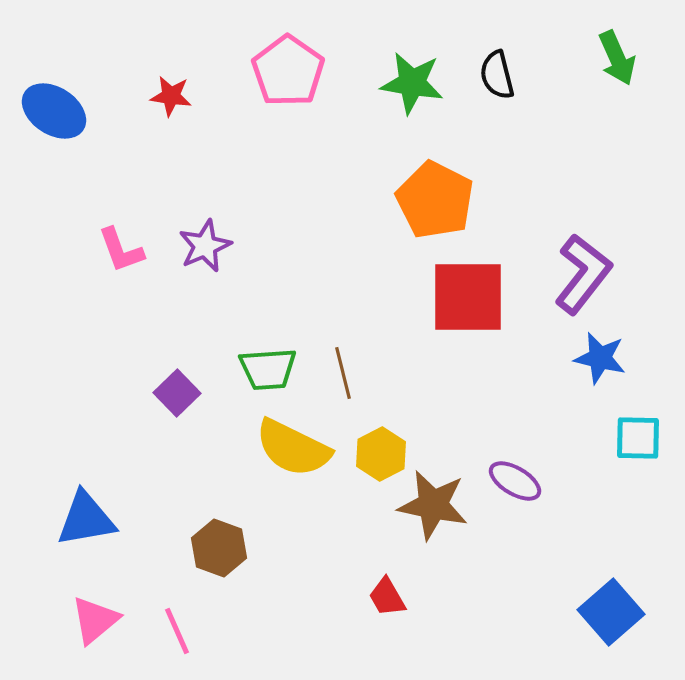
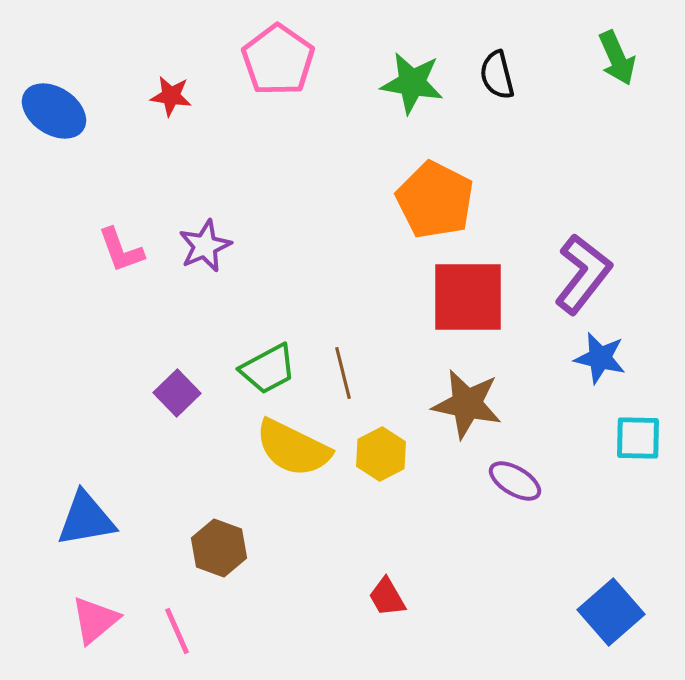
pink pentagon: moved 10 px left, 11 px up
green trapezoid: rotated 24 degrees counterclockwise
brown star: moved 34 px right, 101 px up
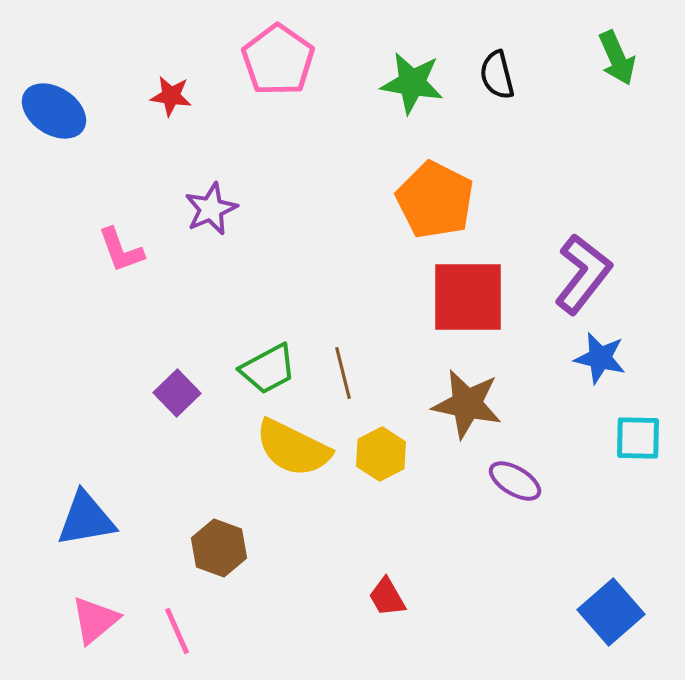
purple star: moved 6 px right, 37 px up
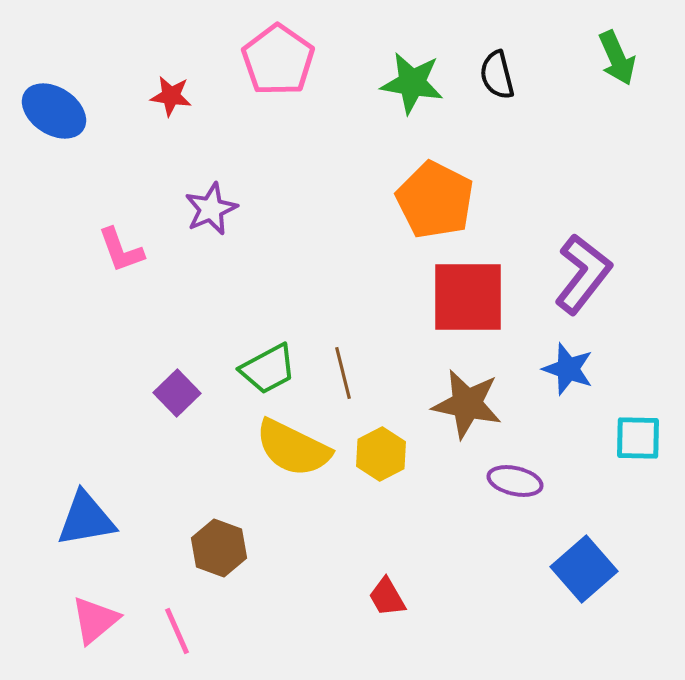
blue star: moved 32 px left, 11 px down; rotated 6 degrees clockwise
purple ellipse: rotated 18 degrees counterclockwise
blue square: moved 27 px left, 43 px up
